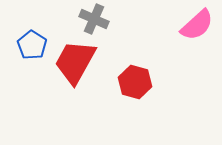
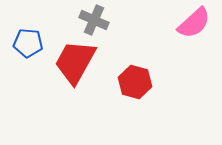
gray cross: moved 1 px down
pink semicircle: moved 3 px left, 2 px up
blue pentagon: moved 4 px left, 2 px up; rotated 28 degrees counterclockwise
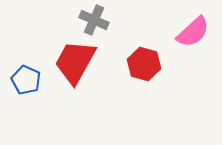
pink semicircle: moved 1 px left, 9 px down
blue pentagon: moved 2 px left, 37 px down; rotated 20 degrees clockwise
red hexagon: moved 9 px right, 18 px up
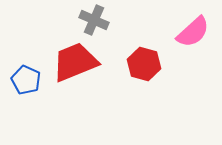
red trapezoid: rotated 39 degrees clockwise
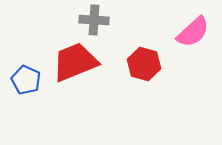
gray cross: rotated 20 degrees counterclockwise
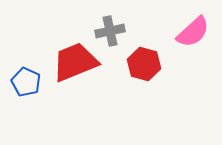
gray cross: moved 16 px right, 11 px down; rotated 16 degrees counterclockwise
blue pentagon: moved 2 px down
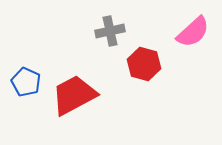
red trapezoid: moved 1 px left, 33 px down; rotated 6 degrees counterclockwise
